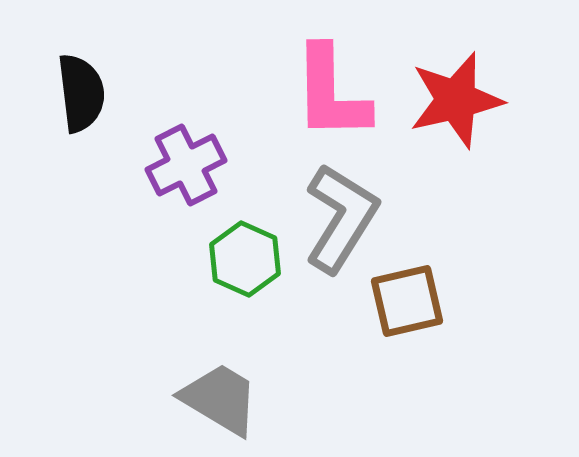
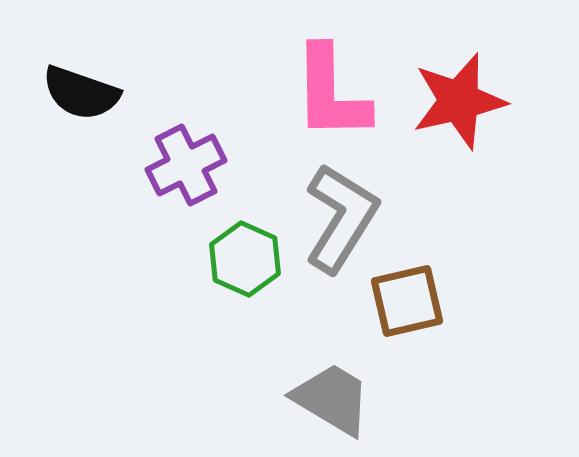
black semicircle: rotated 116 degrees clockwise
red star: moved 3 px right, 1 px down
gray trapezoid: moved 112 px right
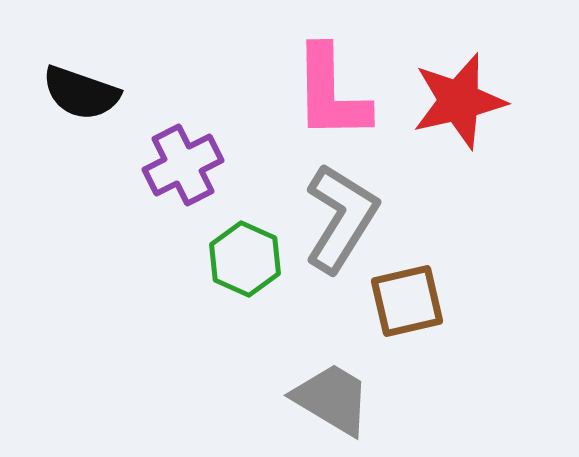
purple cross: moved 3 px left
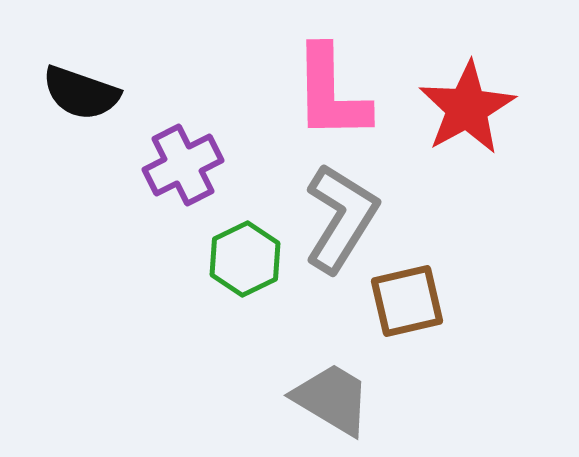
red star: moved 8 px right, 7 px down; rotated 16 degrees counterclockwise
green hexagon: rotated 10 degrees clockwise
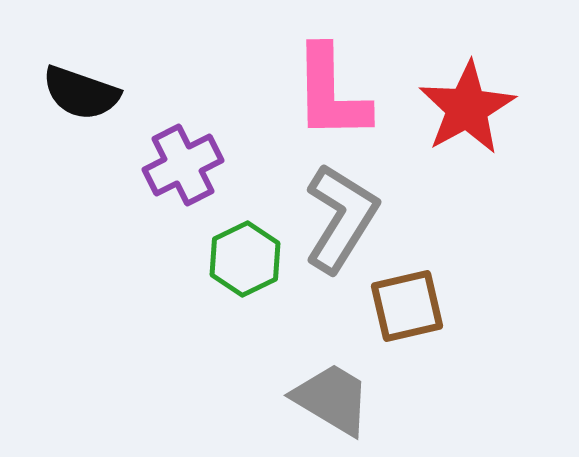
brown square: moved 5 px down
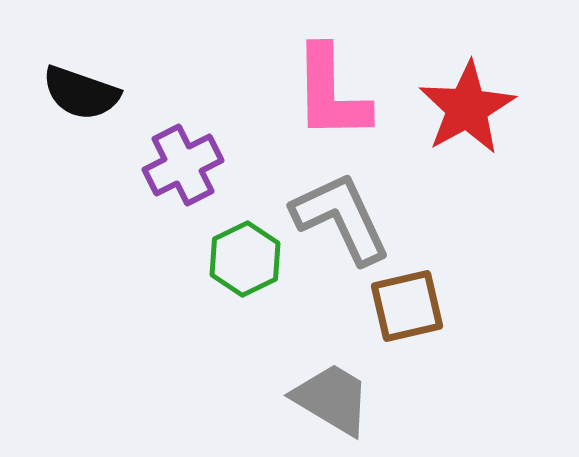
gray L-shape: rotated 57 degrees counterclockwise
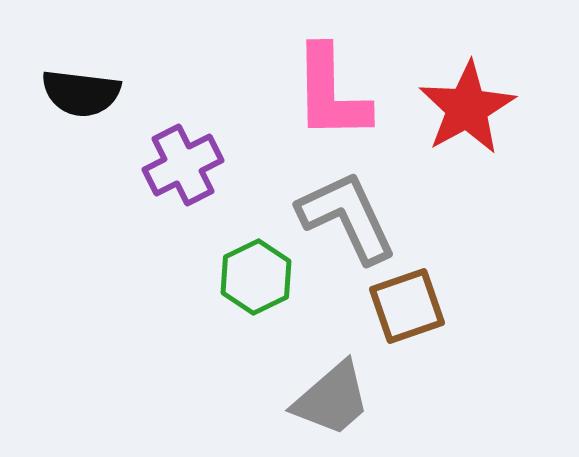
black semicircle: rotated 12 degrees counterclockwise
gray L-shape: moved 6 px right, 1 px up
green hexagon: moved 11 px right, 18 px down
brown square: rotated 6 degrees counterclockwise
gray trapezoid: rotated 108 degrees clockwise
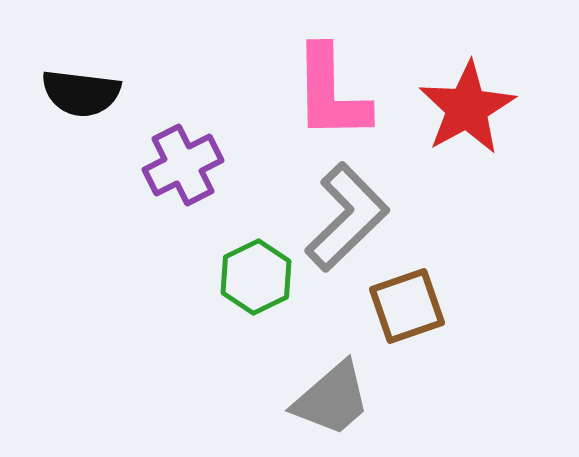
gray L-shape: rotated 71 degrees clockwise
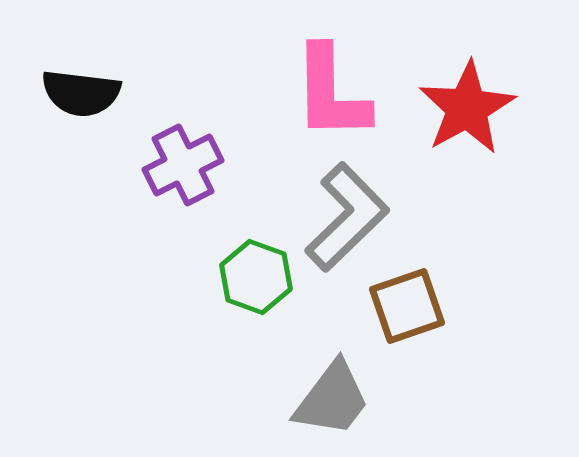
green hexagon: rotated 14 degrees counterclockwise
gray trapezoid: rotated 12 degrees counterclockwise
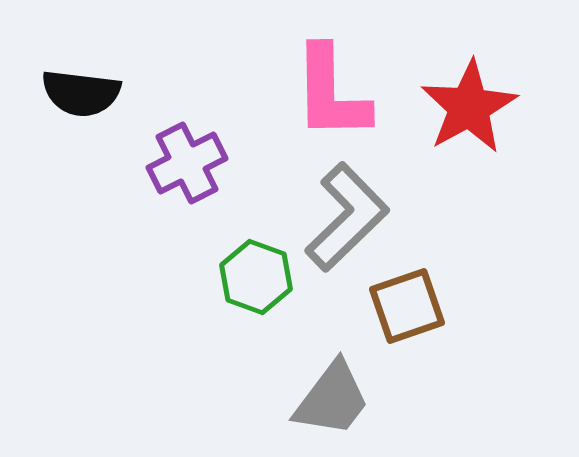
red star: moved 2 px right, 1 px up
purple cross: moved 4 px right, 2 px up
